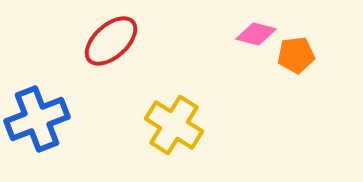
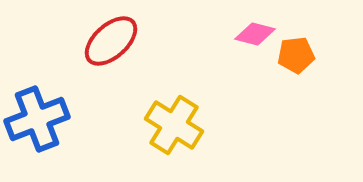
pink diamond: moved 1 px left
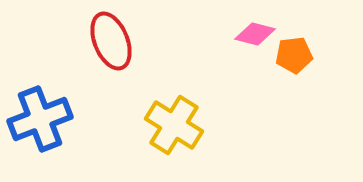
red ellipse: rotated 70 degrees counterclockwise
orange pentagon: moved 2 px left
blue cross: moved 3 px right
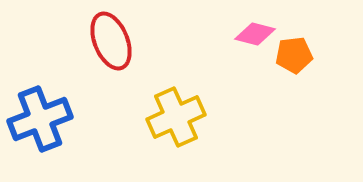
yellow cross: moved 2 px right, 8 px up; rotated 34 degrees clockwise
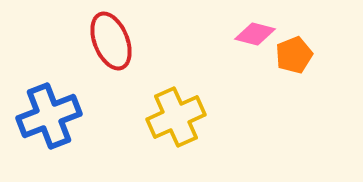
orange pentagon: rotated 15 degrees counterclockwise
blue cross: moved 9 px right, 3 px up
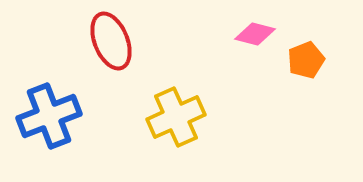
orange pentagon: moved 12 px right, 5 px down
